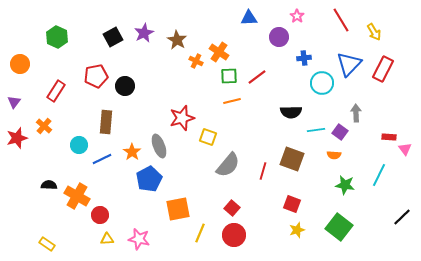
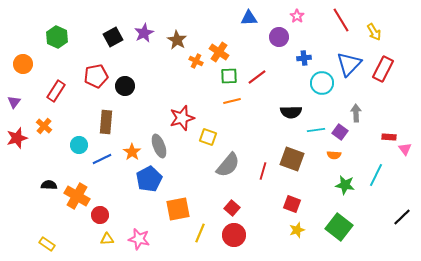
orange circle at (20, 64): moved 3 px right
cyan line at (379, 175): moved 3 px left
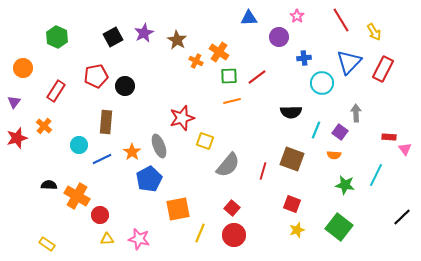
orange circle at (23, 64): moved 4 px down
blue triangle at (349, 64): moved 2 px up
cyan line at (316, 130): rotated 60 degrees counterclockwise
yellow square at (208, 137): moved 3 px left, 4 px down
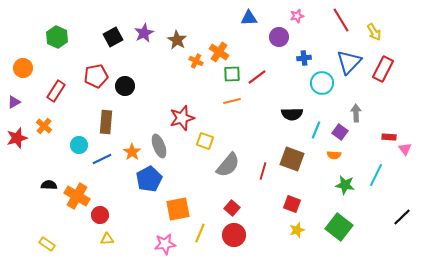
pink star at (297, 16): rotated 24 degrees clockwise
green square at (229, 76): moved 3 px right, 2 px up
purple triangle at (14, 102): rotated 24 degrees clockwise
black semicircle at (291, 112): moved 1 px right, 2 px down
pink star at (139, 239): moved 26 px right, 5 px down; rotated 20 degrees counterclockwise
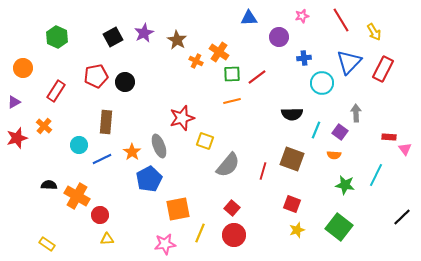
pink star at (297, 16): moved 5 px right
black circle at (125, 86): moved 4 px up
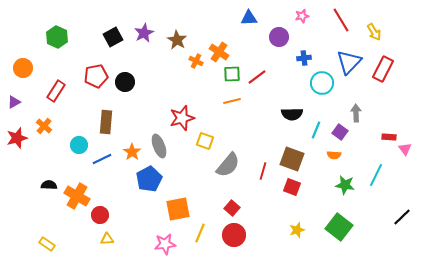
red square at (292, 204): moved 17 px up
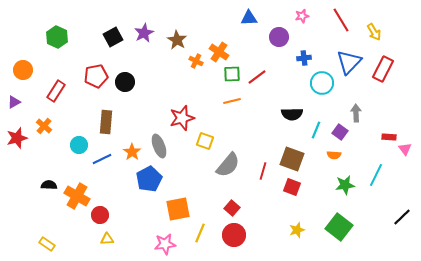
orange circle at (23, 68): moved 2 px down
green star at (345, 185): rotated 18 degrees counterclockwise
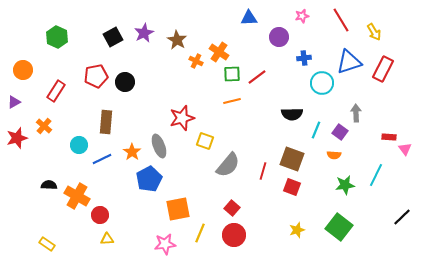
blue triangle at (349, 62): rotated 28 degrees clockwise
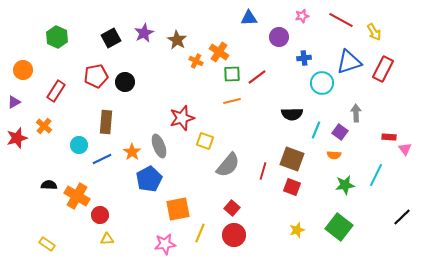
red line at (341, 20): rotated 30 degrees counterclockwise
black square at (113, 37): moved 2 px left, 1 px down
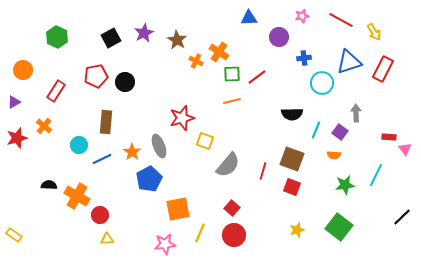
yellow rectangle at (47, 244): moved 33 px left, 9 px up
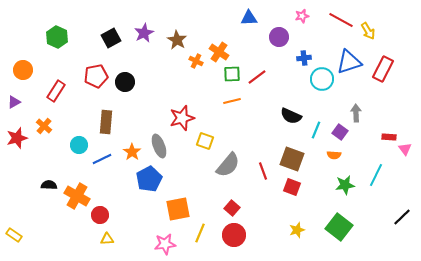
yellow arrow at (374, 32): moved 6 px left, 1 px up
cyan circle at (322, 83): moved 4 px up
black semicircle at (292, 114): moved 1 px left, 2 px down; rotated 25 degrees clockwise
red line at (263, 171): rotated 36 degrees counterclockwise
